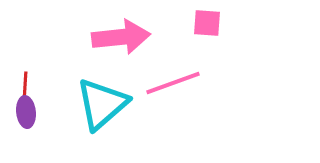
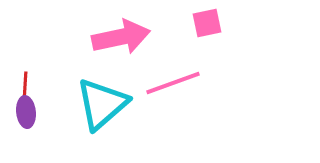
pink square: rotated 16 degrees counterclockwise
pink arrow: rotated 6 degrees counterclockwise
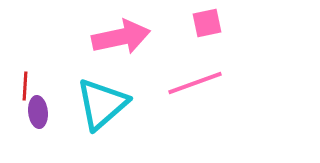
pink line: moved 22 px right
purple ellipse: moved 12 px right
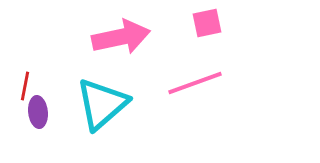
red line: rotated 8 degrees clockwise
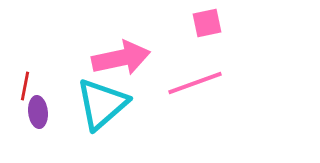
pink arrow: moved 21 px down
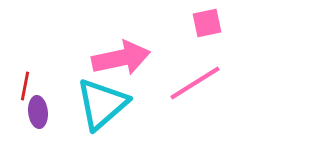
pink line: rotated 12 degrees counterclockwise
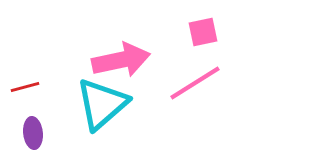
pink square: moved 4 px left, 9 px down
pink arrow: moved 2 px down
red line: moved 1 px down; rotated 64 degrees clockwise
purple ellipse: moved 5 px left, 21 px down
